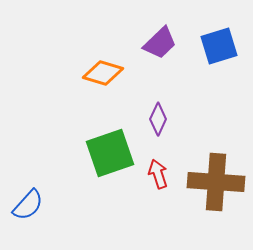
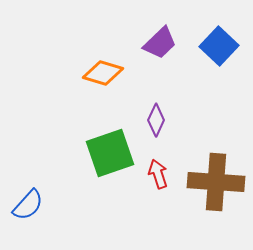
blue square: rotated 30 degrees counterclockwise
purple diamond: moved 2 px left, 1 px down
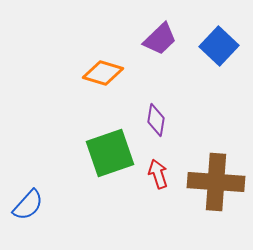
purple trapezoid: moved 4 px up
purple diamond: rotated 16 degrees counterclockwise
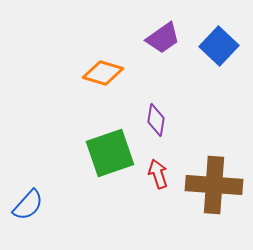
purple trapezoid: moved 3 px right, 1 px up; rotated 9 degrees clockwise
brown cross: moved 2 px left, 3 px down
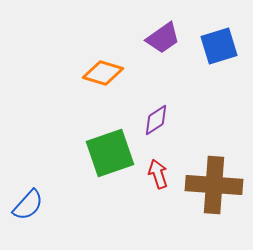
blue square: rotated 30 degrees clockwise
purple diamond: rotated 48 degrees clockwise
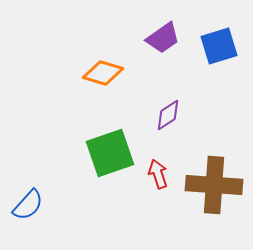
purple diamond: moved 12 px right, 5 px up
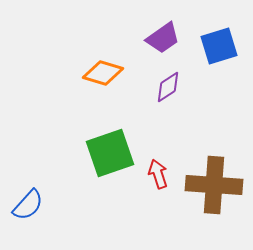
purple diamond: moved 28 px up
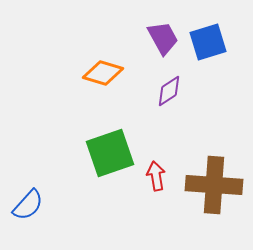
purple trapezoid: rotated 84 degrees counterclockwise
blue square: moved 11 px left, 4 px up
purple diamond: moved 1 px right, 4 px down
red arrow: moved 2 px left, 2 px down; rotated 8 degrees clockwise
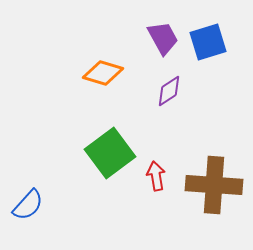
green square: rotated 18 degrees counterclockwise
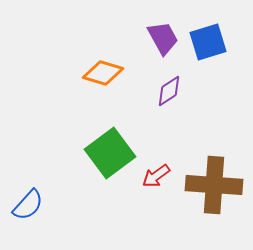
red arrow: rotated 116 degrees counterclockwise
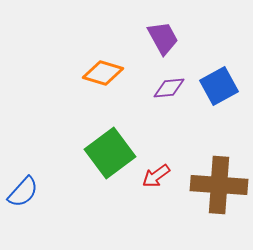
blue square: moved 11 px right, 44 px down; rotated 12 degrees counterclockwise
purple diamond: moved 3 px up; rotated 28 degrees clockwise
brown cross: moved 5 px right
blue semicircle: moved 5 px left, 13 px up
